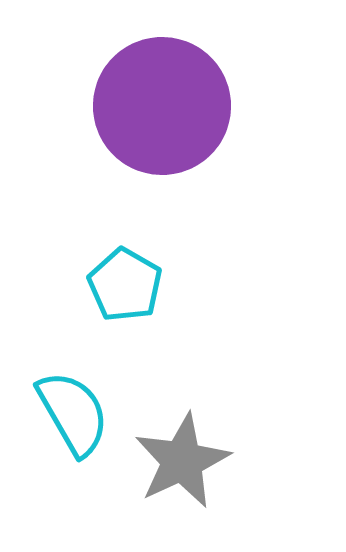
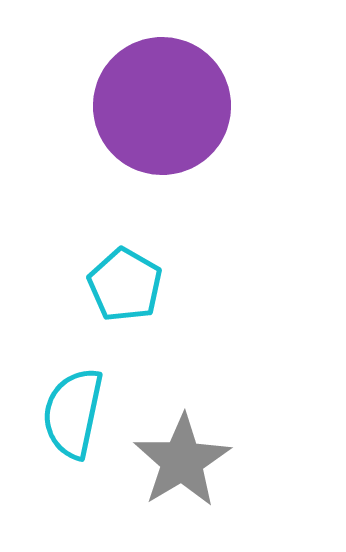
cyan semicircle: rotated 138 degrees counterclockwise
gray star: rotated 6 degrees counterclockwise
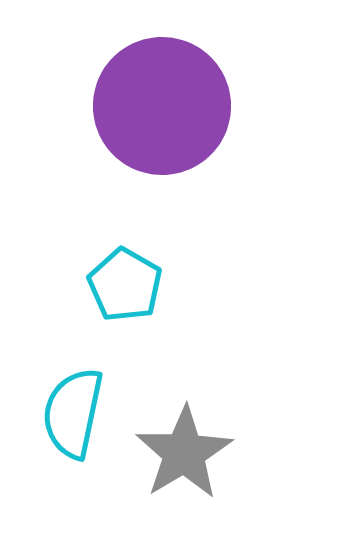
gray star: moved 2 px right, 8 px up
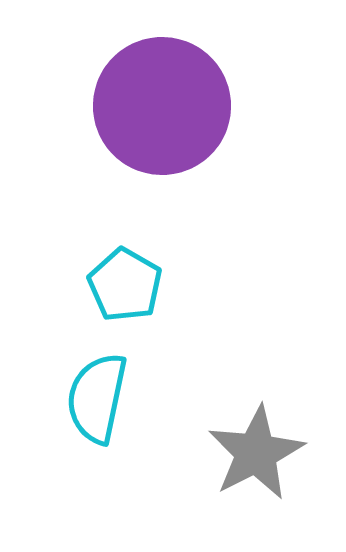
cyan semicircle: moved 24 px right, 15 px up
gray star: moved 72 px right; rotated 4 degrees clockwise
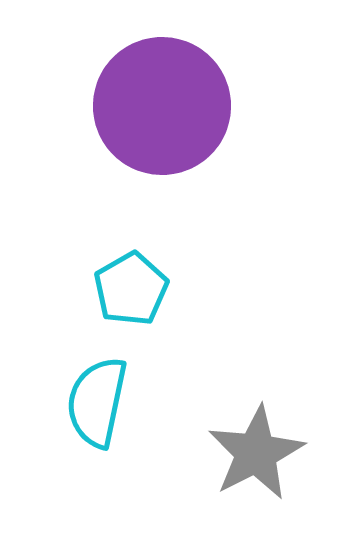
cyan pentagon: moved 6 px right, 4 px down; rotated 12 degrees clockwise
cyan semicircle: moved 4 px down
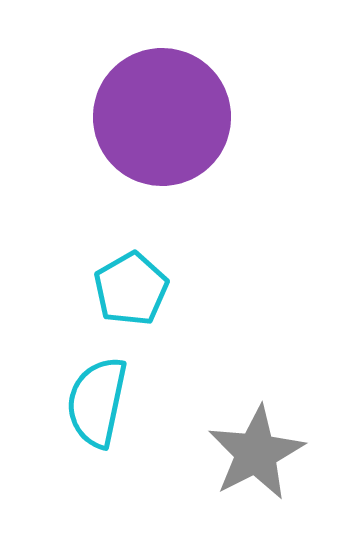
purple circle: moved 11 px down
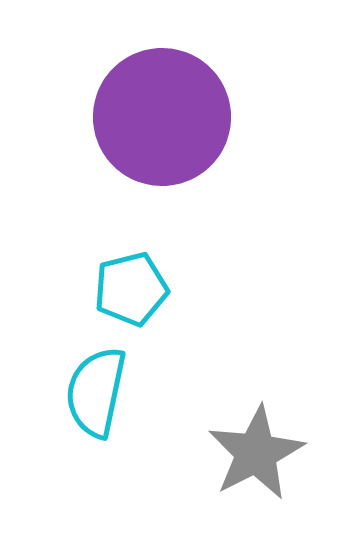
cyan pentagon: rotated 16 degrees clockwise
cyan semicircle: moved 1 px left, 10 px up
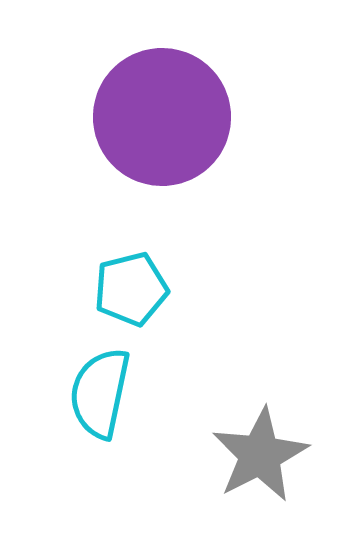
cyan semicircle: moved 4 px right, 1 px down
gray star: moved 4 px right, 2 px down
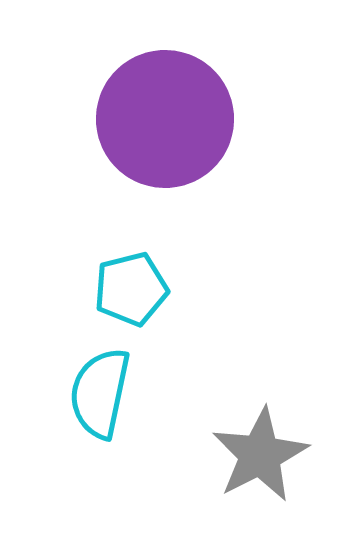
purple circle: moved 3 px right, 2 px down
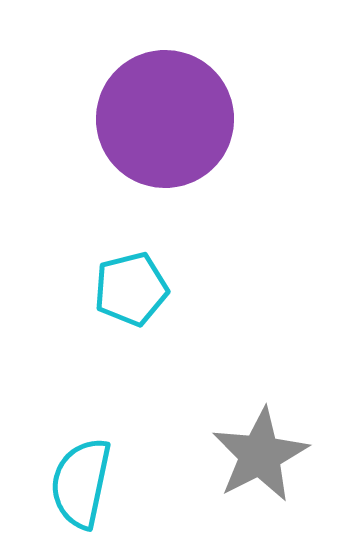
cyan semicircle: moved 19 px left, 90 px down
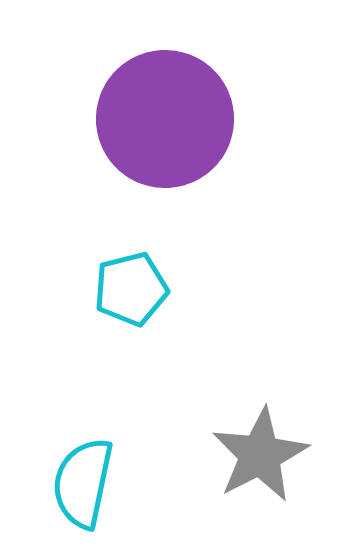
cyan semicircle: moved 2 px right
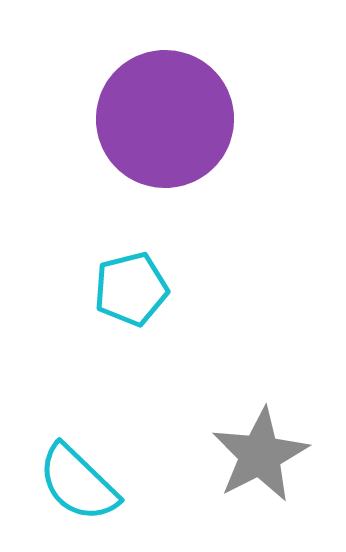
cyan semicircle: moved 5 px left; rotated 58 degrees counterclockwise
